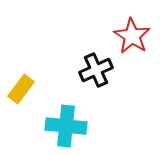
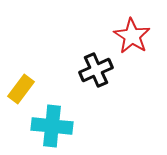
cyan cross: moved 14 px left
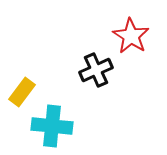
red star: moved 1 px left
yellow rectangle: moved 1 px right, 3 px down
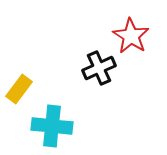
black cross: moved 3 px right, 2 px up
yellow rectangle: moved 3 px left, 3 px up
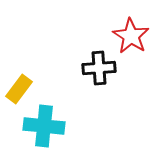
black cross: rotated 20 degrees clockwise
cyan cross: moved 8 px left
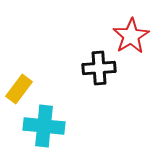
red star: rotated 9 degrees clockwise
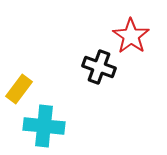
red star: rotated 6 degrees counterclockwise
black cross: moved 1 px up; rotated 24 degrees clockwise
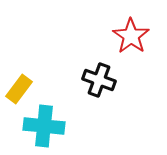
black cross: moved 13 px down
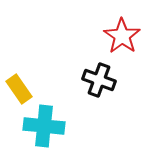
red star: moved 9 px left
yellow rectangle: rotated 72 degrees counterclockwise
